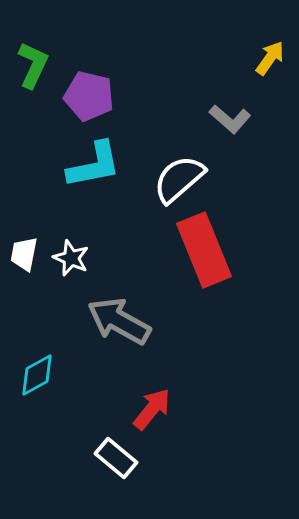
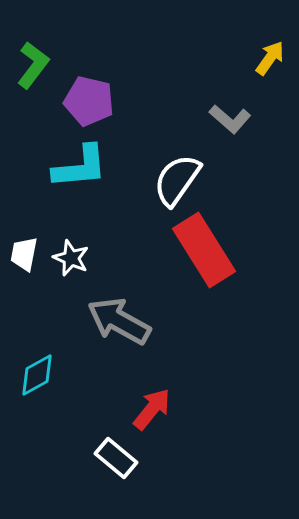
green L-shape: rotated 12 degrees clockwise
purple pentagon: moved 5 px down
cyan L-shape: moved 14 px left, 2 px down; rotated 6 degrees clockwise
white semicircle: moved 2 px left, 1 px down; rotated 14 degrees counterclockwise
red rectangle: rotated 10 degrees counterclockwise
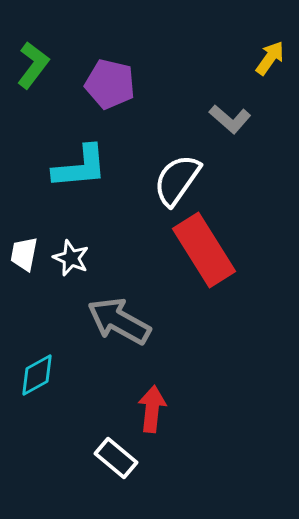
purple pentagon: moved 21 px right, 17 px up
red arrow: rotated 33 degrees counterclockwise
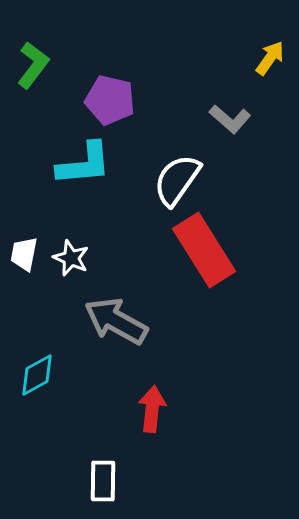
purple pentagon: moved 16 px down
cyan L-shape: moved 4 px right, 3 px up
gray arrow: moved 3 px left
white rectangle: moved 13 px left, 23 px down; rotated 51 degrees clockwise
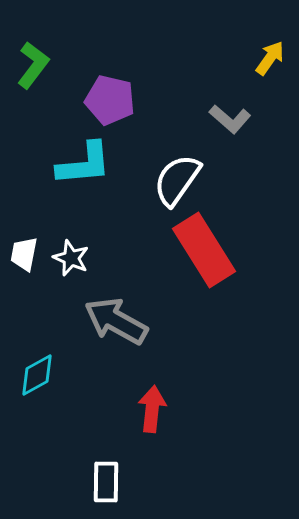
white rectangle: moved 3 px right, 1 px down
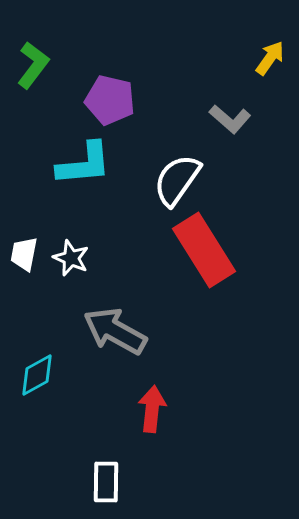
gray arrow: moved 1 px left, 10 px down
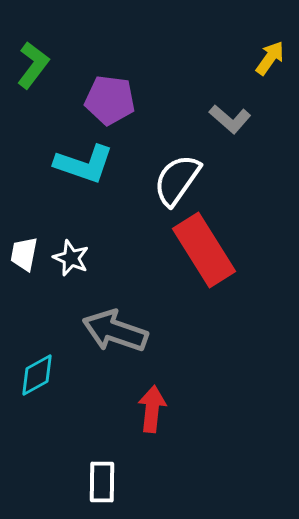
purple pentagon: rotated 6 degrees counterclockwise
cyan L-shape: rotated 24 degrees clockwise
gray arrow: rotated 10 degrees counterclockwise
white rectangle: moved 4 px left
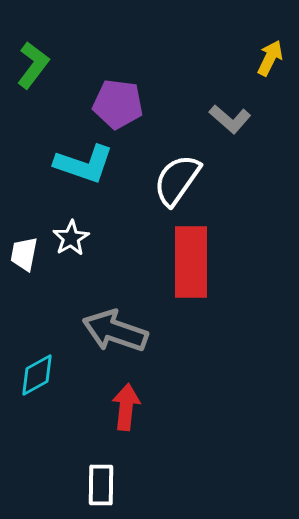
yellow arrow: rotated 9 degrees counterclockwise
purple pentagon: moved 8 px right, 4 px down
red rectangle: moved 13 px left, 12 px down; rotated 32 degrees clockwise
white star: moved 20 px up; rotated 18 degrees clockwise
red arrow: moved 26 px left, 2 px up
white rectangle: moved 1 px left, 3 px down
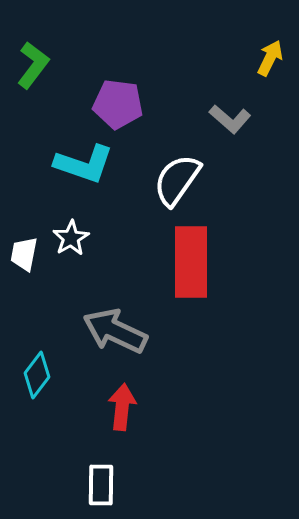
gray arrow: rotated 6 degrees clockwise
cyan diamond: rotated 24 degrees counterclockwise
red arrow: moved 4 px left
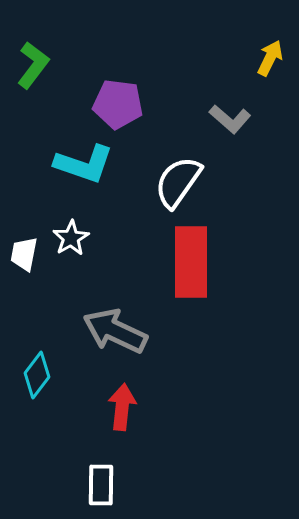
white semicircle: moved 1 px right, 2 px down
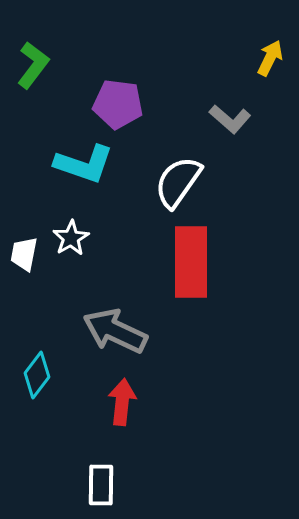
red arrow: moved 5 px up
